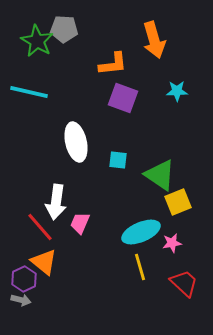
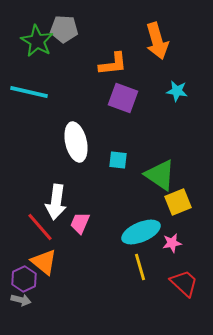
orange arrow: moved 3 px right, 1 px down
cyan star: rotated 10 degrees clockwise
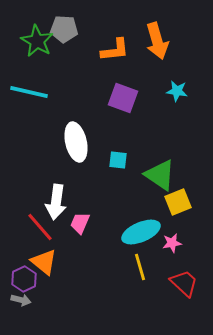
orange L-shape: moved 2 px right, 14 px up
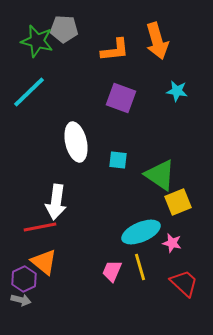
green star: rotated 16 degrees counterclockwise
cyan line: rotated 57 degrees counterclockwise
purple square: moved 2 px left
pink trapezoid: moved 32 px right, 48 px down
red line: rotated 60 degrees counterclockwise
pink star: rotated 24 degrees clockwise
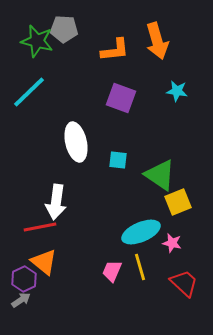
gray arrow: rotated 48 degrees counterclockwise
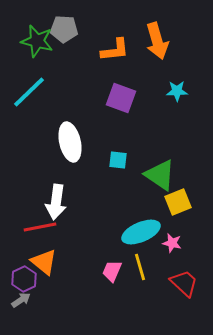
cyan star: rotated 10 degrees counterclockwise
white ellipse: moved 6 px left
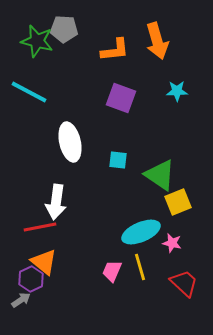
cyan line: rotated 72 degrees clockwise
purple hexagon: moved 7 px right
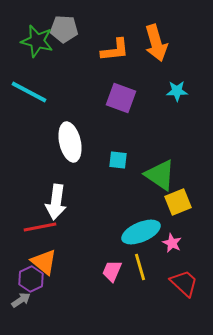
orange arrow: moved 1 px left, 2 px down
pink star: rotated 12 degrees clockwise
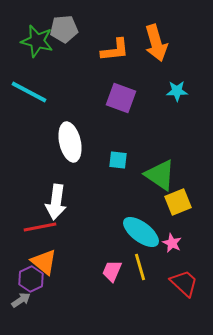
gray pentagon: rotated 8 degrees counterclockwise
cyan ellipse: rotated 60 degrees clockwise
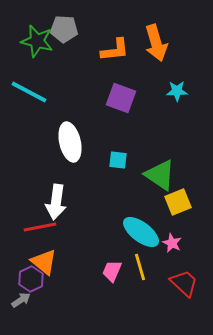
gray pentagon: rotated 8 degrees clockwise
